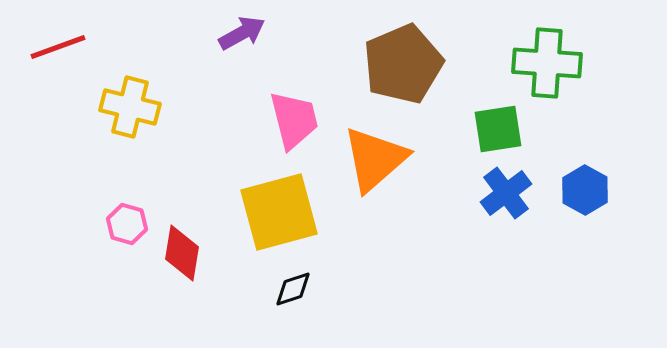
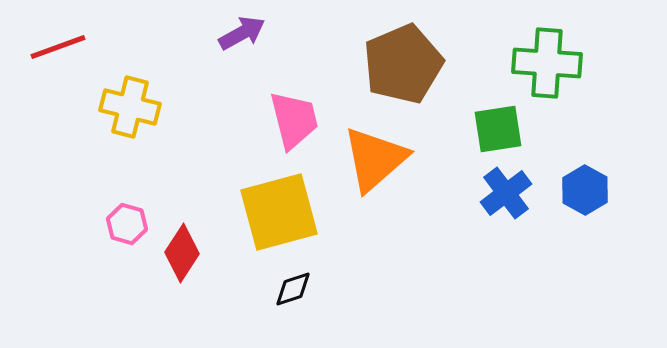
red diamond: rotated 24 degrees clockwise
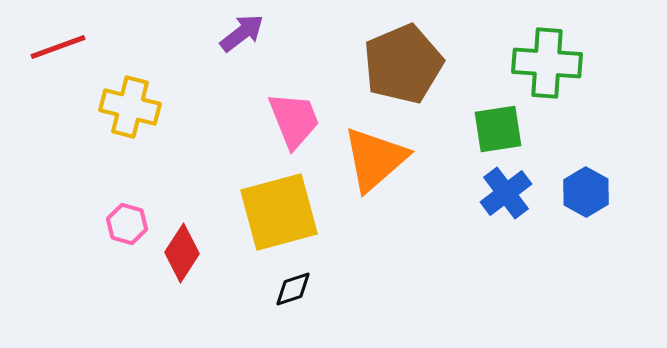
purple arrow: rotated 9 degrees counterclockwise
pink trapezoid: rotated 8 degrees counterclockwise
blue hexagon: moved 1 px right, 2 px down
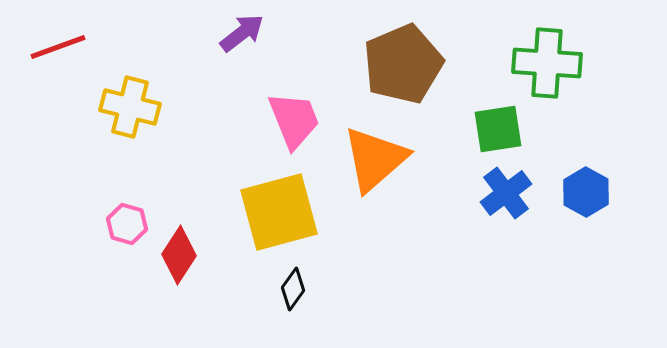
red diamond: moved 3 px left, 2 px down
black diamond: rotated 36 degrees counterclockwise
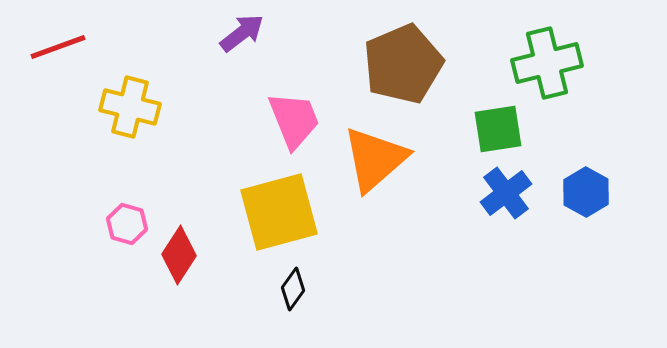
green cross: rotated 18 degrees counterclockwise
